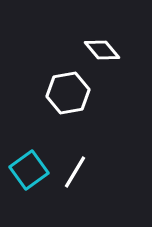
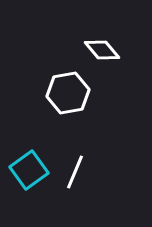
white line: rotated 8 degrees counterclockwise
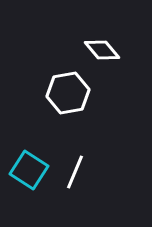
cyan square: rotated 21 degrees counterclockwise
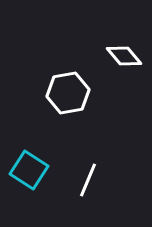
white diamond: moved 22 px right, 6 px down
white line: moved 13 px right, 8 px down
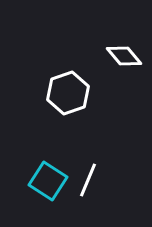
white hexagon: rotated 9 degrees counterclockwise
cyan square: moved 19 px right, 11 px down
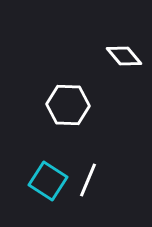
white hexagon: moved 12 px down; rotated 21 degrees clockwise
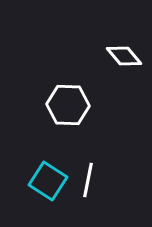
white line: rotated 12 degrees counterclockwise
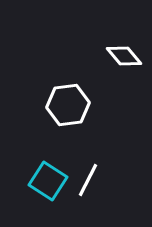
white hexagon: rotated 9 degrees counterclockwise
white line: rotated 16 degrees clockwise
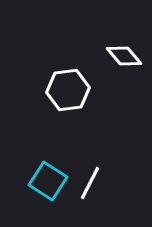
white hexagon: moved 15 px up
white line: moved 2 px right, 3 px down
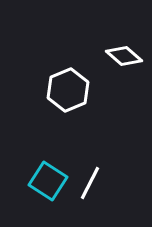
white diamond: rotated 9 degrees counterclockwise
white hexagon: rotated 15 degrees counterclockwise
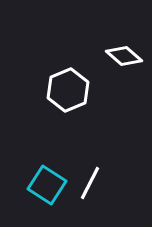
cyan square: moved 1 px left, 4 px down
